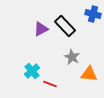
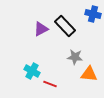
gray star: moved 3 px right; rotated 21 degrees counterclockwise
cyan cross: rotated 21 degrees counterclockwise
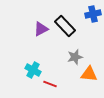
blue cross: rotated 28 degrees counterclockwise
gray star: rotated 21 degrees counterclockwise
cyan cross: moved 1 px right, 1 px up
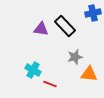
blue cross: moved 1 px up
purple triangle: rotated 35 degrees clockwise
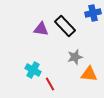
red line: rotated 40 degrees clockwise
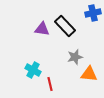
purple triangle: moved 1 px right
red line: rotated 16 degrees clockwise
